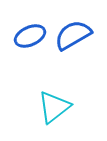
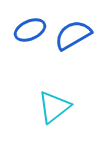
blue ellipse: moved 6 px up
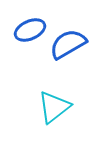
blue semicircle: moved 5 px left, 9 px down
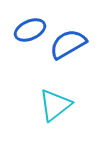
cyan triangle: moved 1 px right, 2 px up
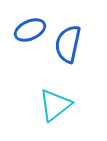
blue semicircle: rotated 48 degrees counterclockwise
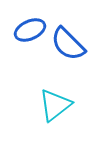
blue semicircle: rotated 57 degrees counterclockwise
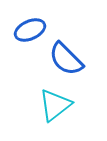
blue semicircle: moved 2 px left, 15 px down
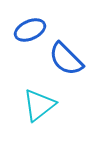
cyan triangle: moved 16 px left
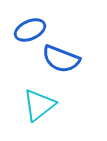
blue semicircle: moved 5 px left; rotated 24 degrees counterclockwise
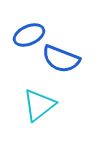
blue ellipse: moved 1 px left, 5 px down
